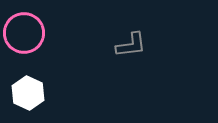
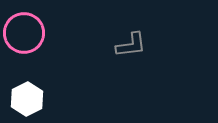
white hexagon: moved 1 px left, 6 px down; rotated 8 degrees clockwise
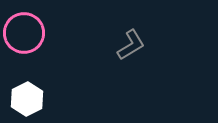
gray L-shape: rotated 24 degrees counterclockwise
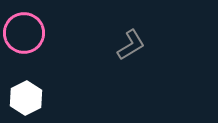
white hexagon: moved 1 px left, 1 px up
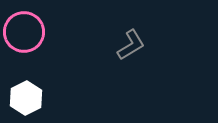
pink circle: moved 1 px up
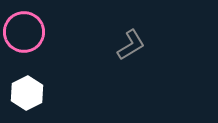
white hexagon: moved 1 px right, 5 px up
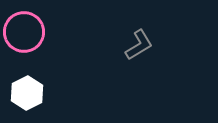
gray L-shape: moved 8 px right
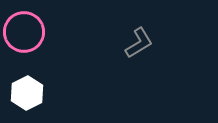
gray L-shape: moved 2 px up
